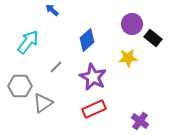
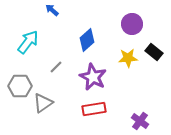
black rectangle: moved 1 px right, 14 px down
red rectangle: rotated 15 degrees clockwise
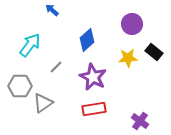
cyan arrow: moved 2 px right, 3 px down
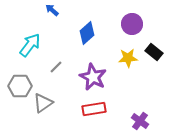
blue diamond: moved 7 px up
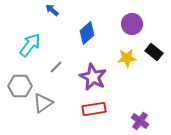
yellow star: moved 1 px left
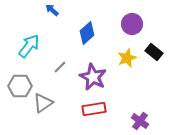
cyan arrow: moved 1 px left, 1 px down
yellow star: rotated 18 degrees counterclockwise
gray line: moved 4 px right
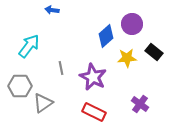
blue arrow: rotated 32 degrees counterclockwise
blue diamond: moved 19 px right, 3 px down
yellow star: rotated 18 degrees clockwise
gray line: moved 1 px right, 1 px down; rotated 56 degrees counterclockwise
red rectangle: moved 3 px down; rotated 35 degrees clockwise
purple cross: moved 17 px up
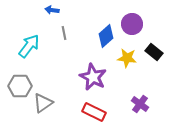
yellow star: rotated 12 degrees clockwise
gray line: moved 3 px right, 35 px up
